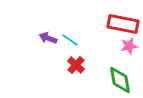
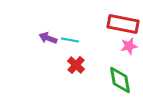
cyan line: rotated 24 degrees counterclockwise
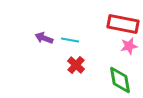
purple arrow: moved 4 px left
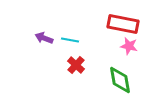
pink star: rotated 24 degrees clockwise
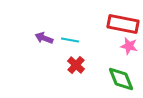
green diamond: moved 1 px right, 1 px up; rotated 12 degrees counterclockwise
